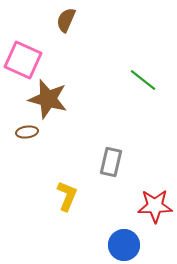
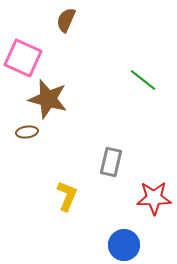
pink square: moved 2 px up
red star: moved 1 px left, 8 px up
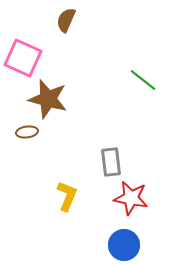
gray rectangle: rotated 20 degrees counterclockwise
red star: moved 23 px left; rotated 12 degrees clockwise
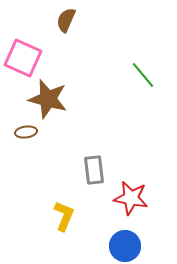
green line: moved 5 px up; rotated 12 degrees clockwise
brown ellipse: moved 1 px left
gray rectangle: moved 17 px left, 8 px down
yellow L-shape: moved 3 px left, 20 px down
blue circle: moved 1 px right, 1 px down
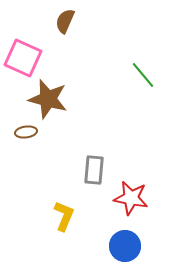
brown semicircle: moved 1 px left, 1 px down
gray rectangle: rotated 12 degrees clockwise
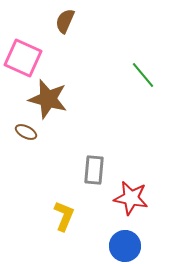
brown ellipse: rotated 35 degrees clockwise
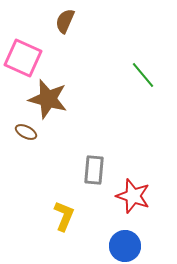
red star: moved 2 px right, 2 px up; rotated 8 degrees clockwise
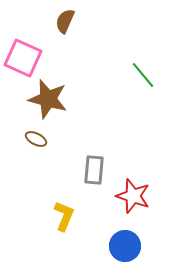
brown ellipse: moved 10 px right, 7 px down
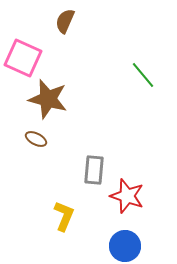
red star: moved 6 px left
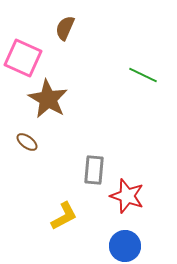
brown semicircle: moved 7 px down
green line: rotated 24 degrees counterclockwise
brown star: rotated 15 degrees clockwise
brown ellipse: moved 9 px left, 3 px down; rotated 10 degrees clockwise
yellow L-shape: rotated 40 degrees clockwise
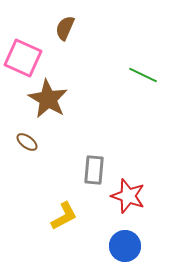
red star: moved 1 px right
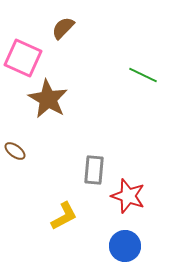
brown semicircle: moved 2 px left; rotated 20 degrees clockwise
brown ellipse: moved 12 px left, 9 px down
